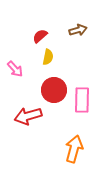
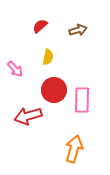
red semicircle: moved 10 px up
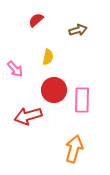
red semicircle: moved 4 px left, 6 px up
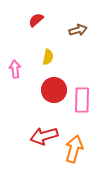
pink arrow: rotated 144 degrees counterclockwise
red arrow: moved 16 px right, 20 px down
